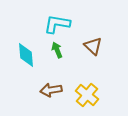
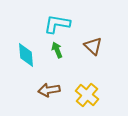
brown arrow: moved 2 px left
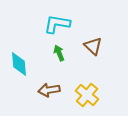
green arrow: moved 2 px right, 3 px down
cyan diamond: moved 7 px left, 9 px down
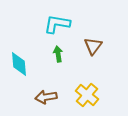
brown triangle: rotated 24 degrees clockwise
green arrow: moved 1 px left, 1 px down; rotated 14 degrees clockwise
brown arrow: moved 3 px left, 7 px down
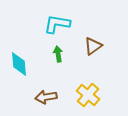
brown triangle: rotated 18 degrees clockwise
yellow cross: moved 1 px right
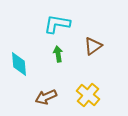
brown arrow: rotated 15 degrees counterclockwise
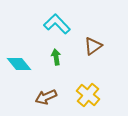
cyan L-shape: rotated 36 degrees clockwise
green arrow: moved 2 px left, 3 px down
cyan diamond: rotated 35 degrees counterclockwise
